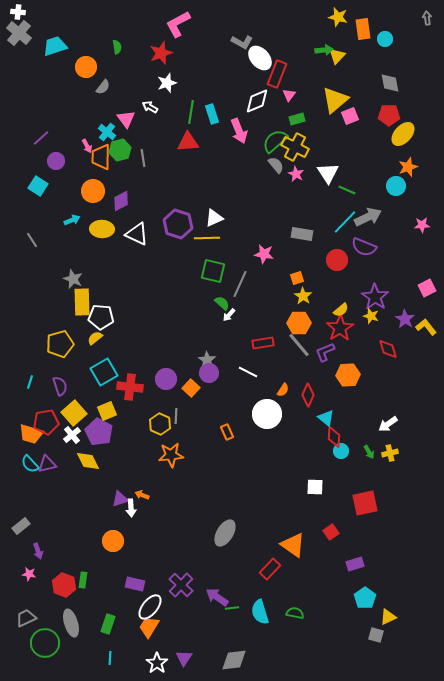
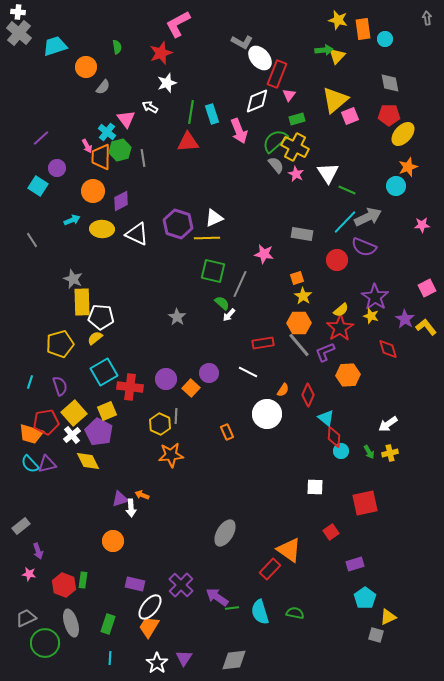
yellow star at (338, 17): moved 3 px down
purple circle at (56, 161): moved 1 px right, 7 px down
gray star at (207, 360): moved 30 px left, 43 px up
orange triangle at (293, 545): moved 4 px left, 5 px down
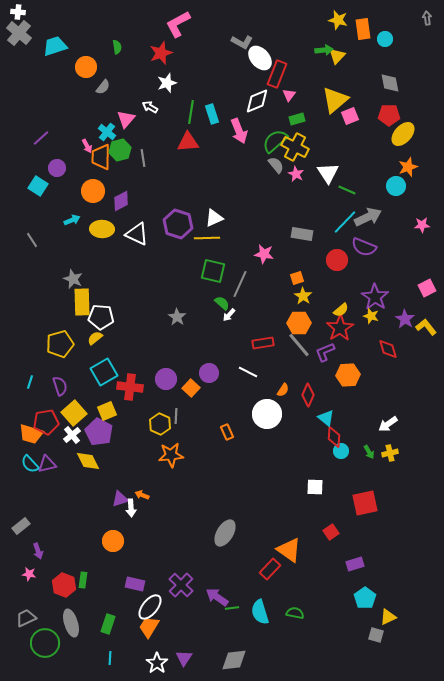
pink triangle at (126, 119): rotated 18 degrees clockwise
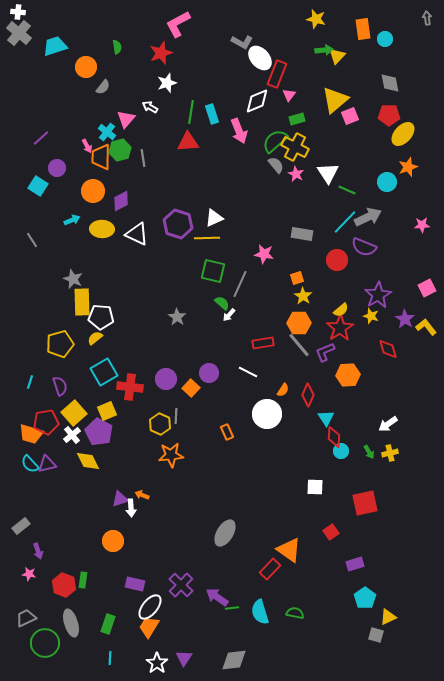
yellow star at (338, 20): moved 22 px left, 1 px up
cyan circle at (396, 186): moved 9 px left, 4 px up
purple star at (375, 297): moved 3 px right, 2 px up; rotated 8 degrees clockwise
cyan triangle at (326, 418): rotated 18 degrees clockwise
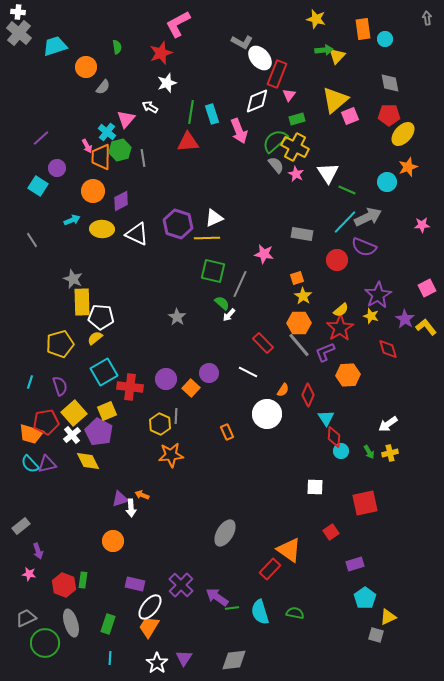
red rectangle at (263, 343): rotated 55 degrees clockwise
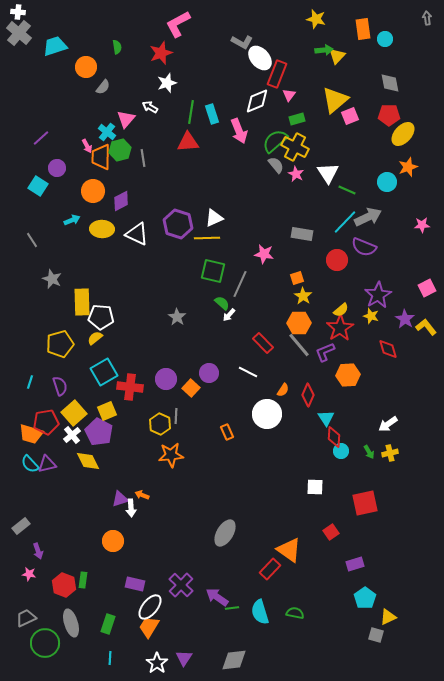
gray star at (73, 279): moved 21 px left
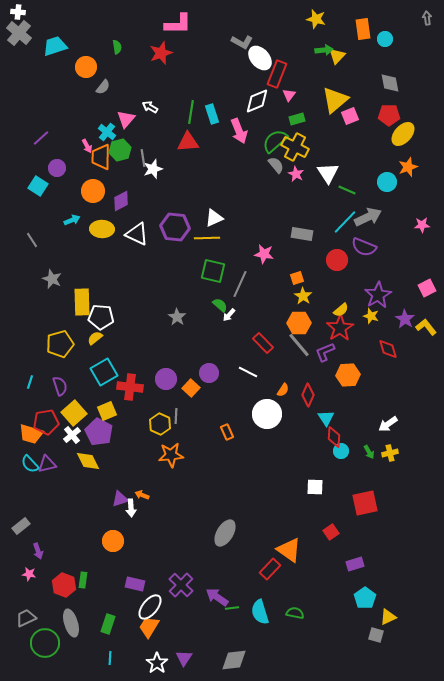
pink L-shape at (178, 24): rotated 152 degrees counterclockwise
white star at (167, 83): moved 14 px left, 86 px down
purple hexagon at (178, 224): moved 3 px left, 3 px down; rotated 12 degrees counterclockwise
green semicircle at (222, 303): moved 2 px left, 2 px down
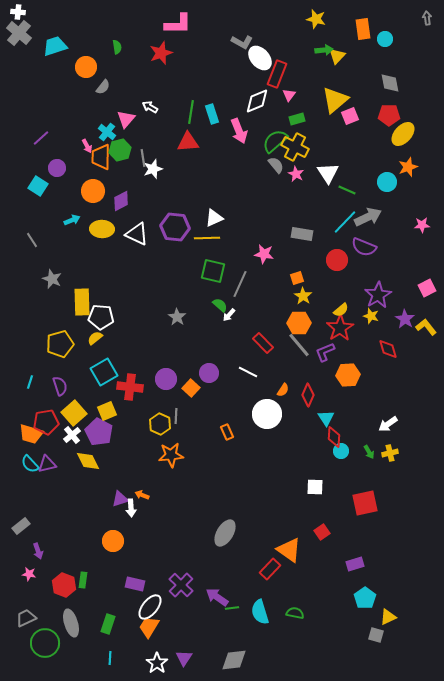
red square at (331, 532): moved 9 px left
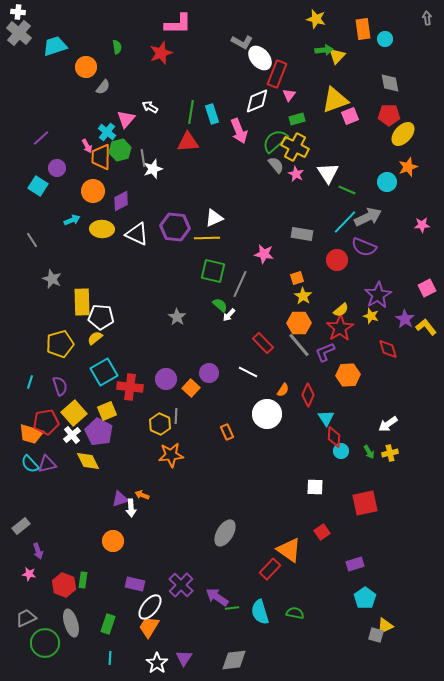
yellow triangle at (335, 100): rotated 20 degrees clockwise
yellow triangle at (388, 617): moved 3 px left, 9 px down
